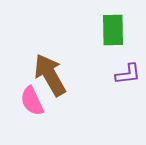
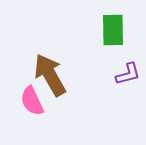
purple L-shape: rotated 8 degrees counterclockwise
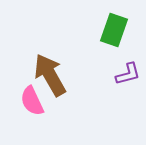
green rectangle: moved 1 px right; rotated 20 degrees clockwise
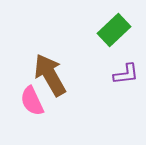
green rectangle: rotated 28 degrees clockwise
purple L-shape: moved 2 px left; rotated 8 degrees clockwise
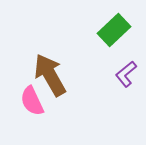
purple L-shape: rotated 148 degrees clockwise
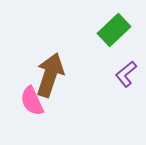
brown arrow: rotated 48 degrees clockwise
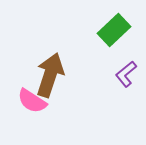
pink semicircle: rotated 32 degrees counterclockwise
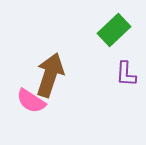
purple L-shape: rotated 48 degrees counterclockwise
pink semicircle: moved 1 px left
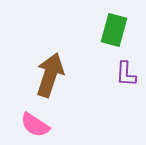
green rectangle: rotated 32 degrees counterclockwise
pink semicircle: moved 4 px right, 24 px down
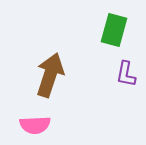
purple L-shape: rotated 8 degrees clockwise
pink semicircle: rotated 36 degrees counterclockwise
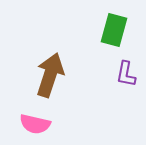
pink semicircle: moved 1 px up; rotated 16 degrees clockwise
